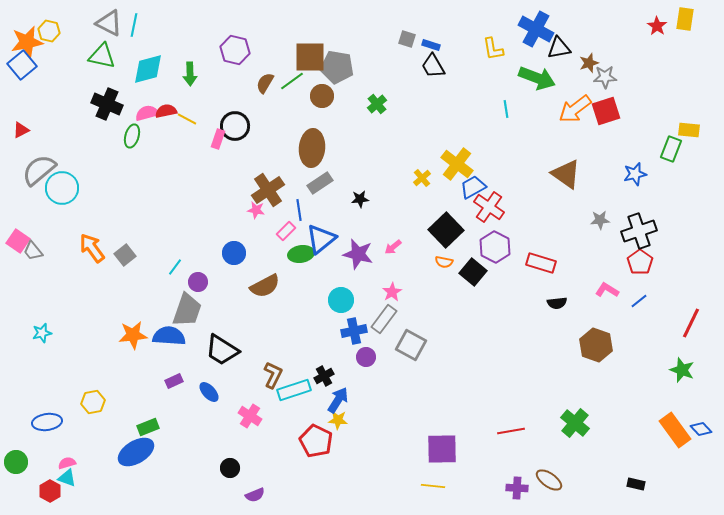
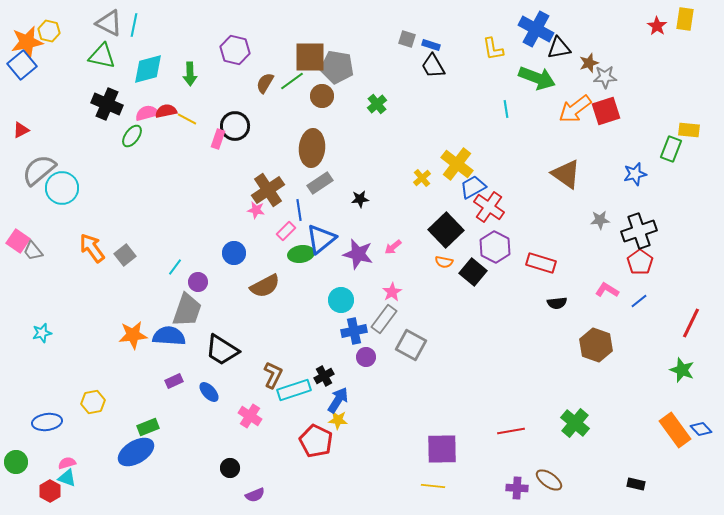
green ellipse at (132, 136): rotated 20 degrees clockwise
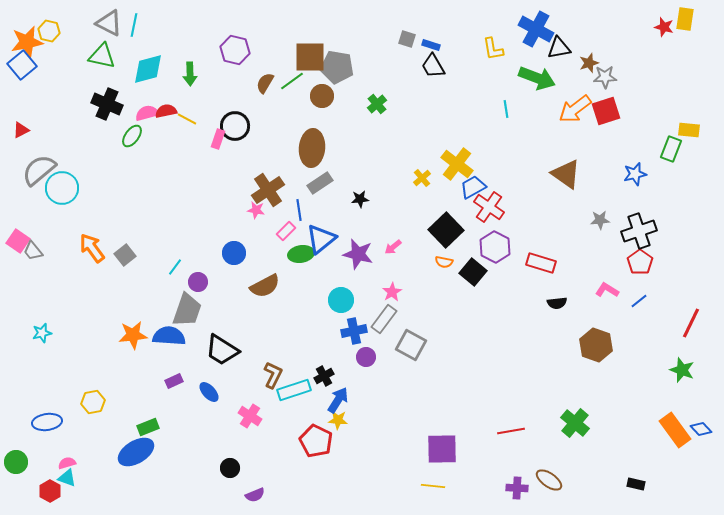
red star at (657, 26): moved 7 px right, 1 px down; rotated 18 degrees counterclockwise
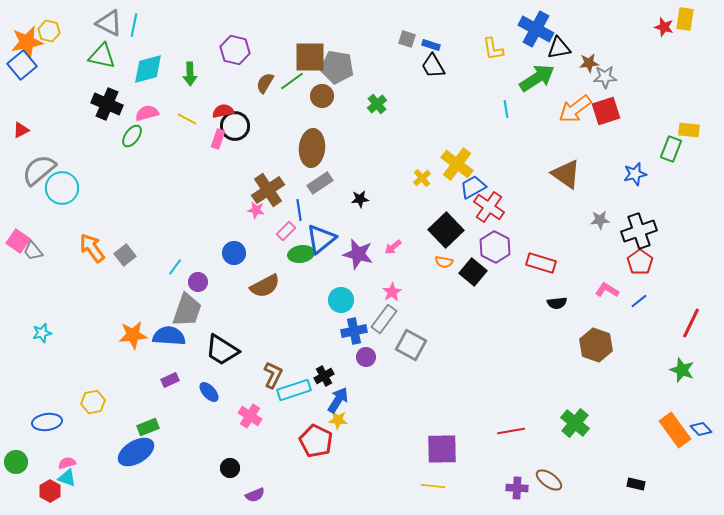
brown star at (589, 63): rotated 12 degrees clockwise
green arrow at (537, 78): rotated 54 degrees counterclockwise
red semicircle at (166, 111): moved 57 px right
purple rectangle at (174, 381): moved 4 px left, 1 px up
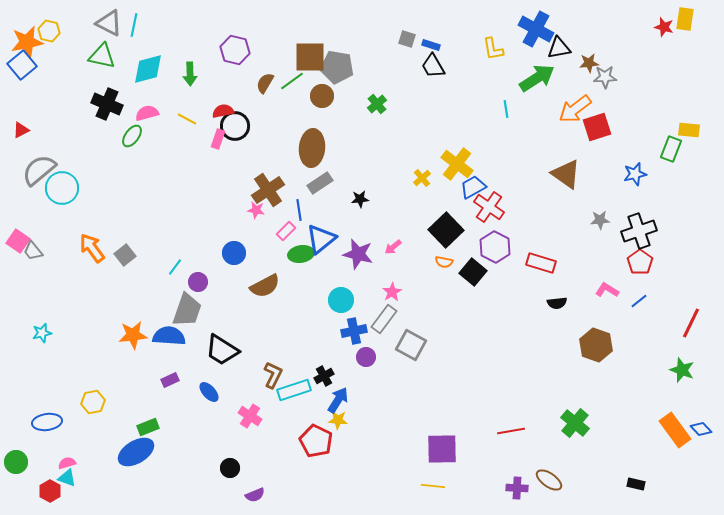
red square at (606, 111): moved 9 px left, 16 px down
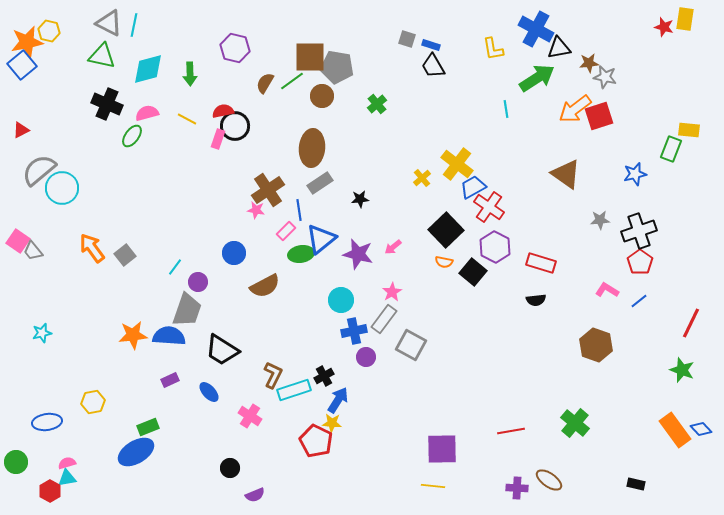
purple hexagon at (235, 50): moved 2 px up
gray star at (605, 77): rotated 15 degrees clockwise
red square at (597, 127): moved 2 px right, 11 px up
black semicircle at (557, 303): moved 21 px left, 3 px up
yellow star at (338, 420): moved 6 px left, 3 px down
cyan triangle at (67, 478): rotated 30 degrees counterclockwise
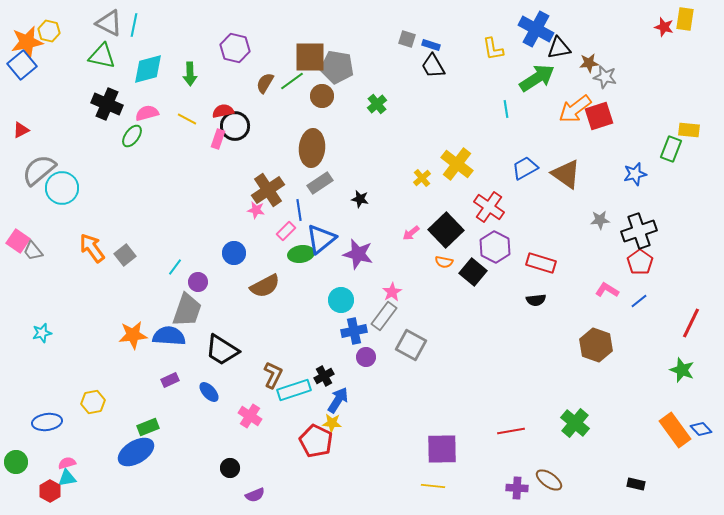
blue trapezoid at (473, 187): moved 52 px right, 19 px up
black star at (360, 199): rotated 18 degrees clockwise
pink arrow at (393, 247): moved 18 px right, 14 px up
gray rectangle at (384, 319): moved 3 px up
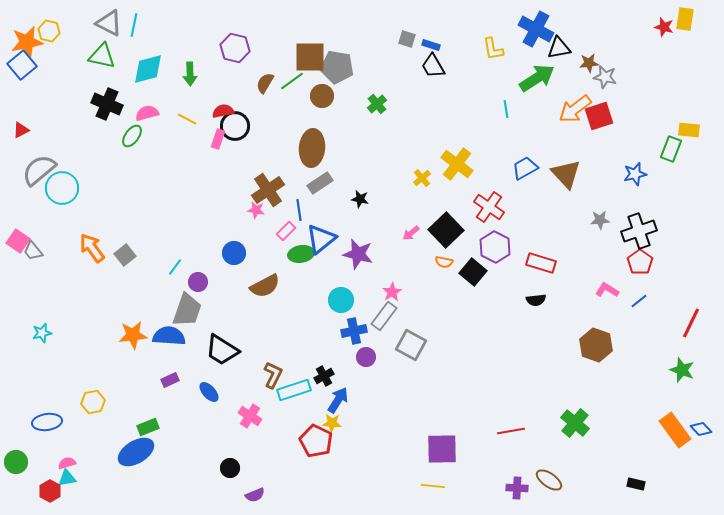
brown triangle at (566, 174): rotated 12 degrees clockwise
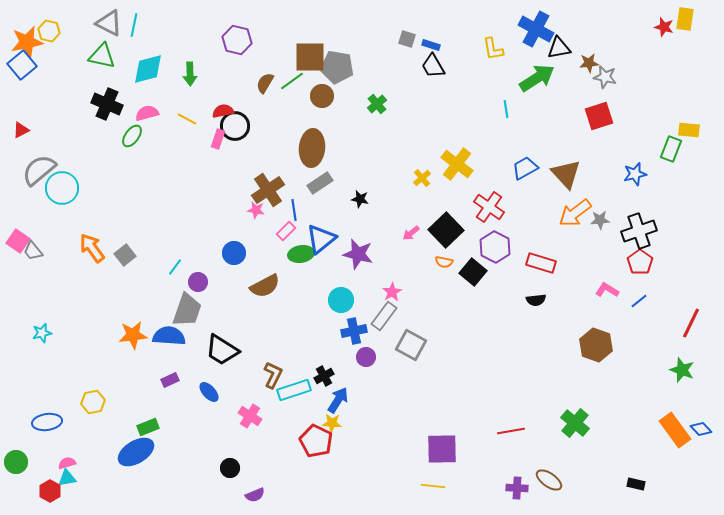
purple hexagon at (235, 48): moved 2 px right, 8 px up
orange arrow at (575, 109): moved 104 px down
blue line at (299, 210): moved 5 px left
